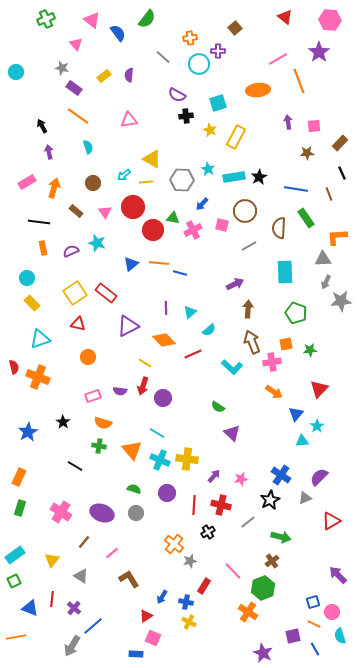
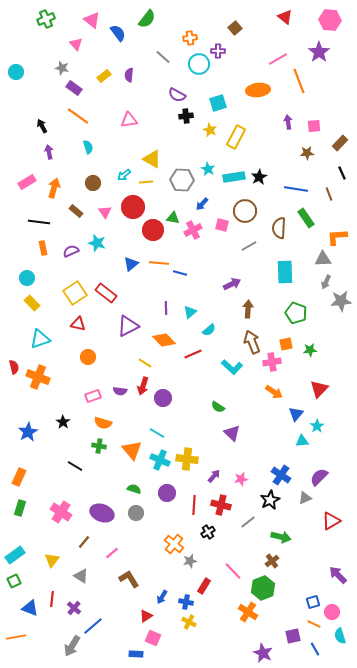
purple arrow at (235, 284): moved 3 px left
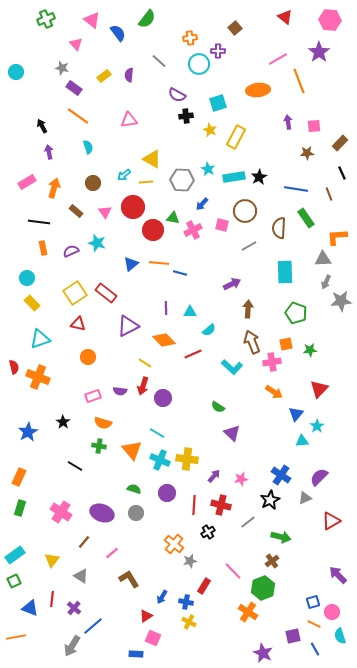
gray line at (163, 57): moved 4 px left, 4 px down
cyan triangle at (190, 312): rotated 40 degrees clockwise
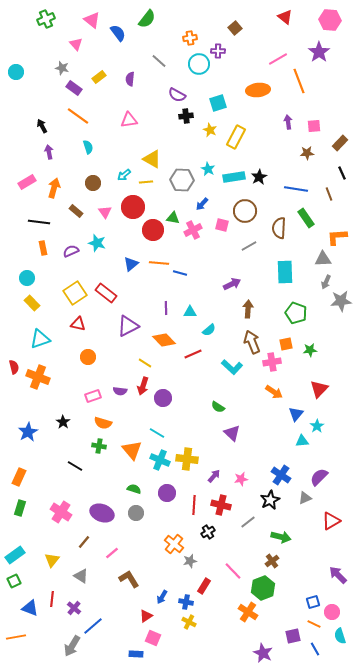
purple semicircle at (129, 75): moved 1 px right, 4 px down
yellow rectangle at (104, 76): moved 5 px left, 1 px down
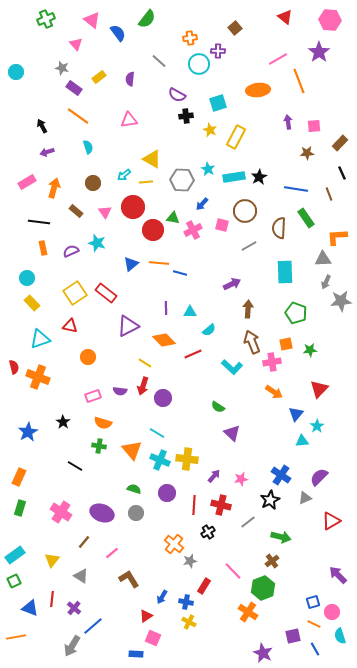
purple arrow at (49, 152): moved 2 px left; rotated 96 degrees counterclockwise
red triangle at (78, 324): moved 8 px left, 2 px down
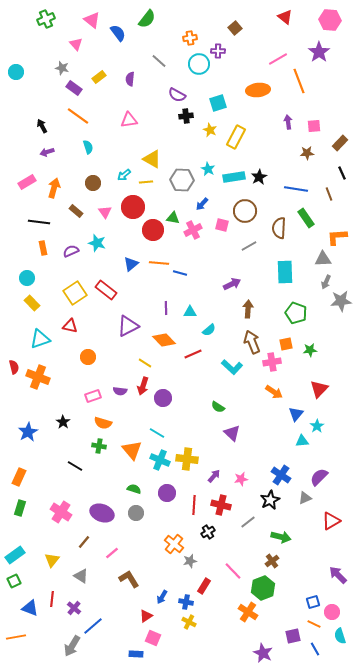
red rectangle at (106, 293): moved 3 px up
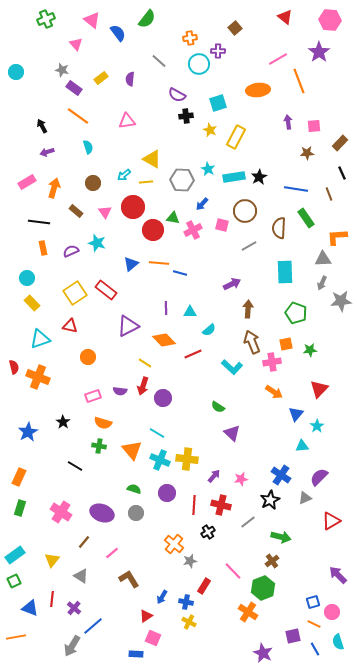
gray star at (62, 68): moved 2 px down
yellow rectangle at (99, 77): moved 2 px right, 1 px down
pink triangle at (129, 120): moved 2 px left, 1 px down
gray arrow at (326, 282): moved 4 px left, 1 px down
cyan triangle at (302, 441): moved 5 px down
cyan semicircle at (340, 636): moved 2 px left, 6 px down
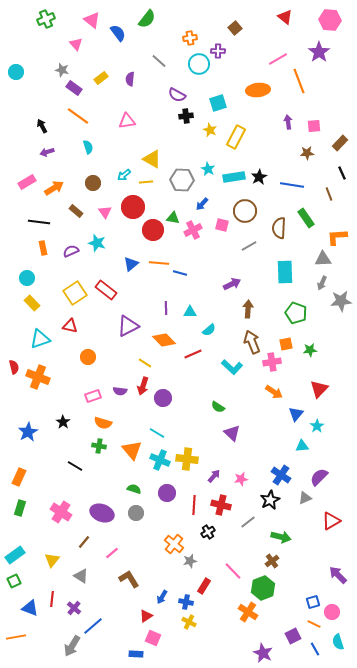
orange arrow at (54, 188): rotated 42 degrees clockwise
blue line at (296, 189): moved 4 px left, 4 px up
purple square at (293, 636): rotated 14 degrees counterclockwise
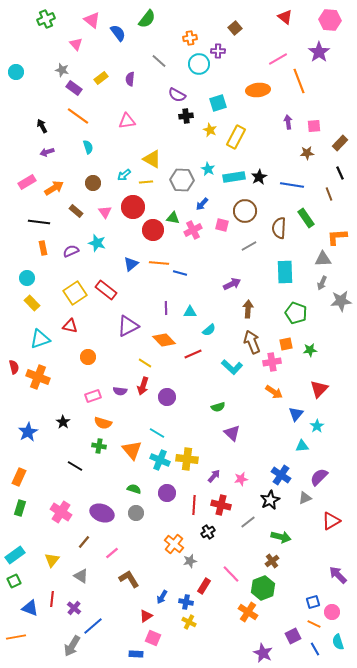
black line at (342, 173): moved 2 px left
purple circle at (163, 398): moved 4 px right, 1 px up
green semicircle at (218, 407): rotated 48 degrees counterclockwise
pink line at (233, 571): moved 2 px left, 3 px down
